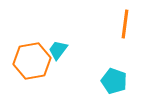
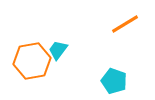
orange line: rotated 52 degrees clockwise
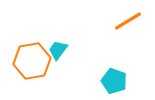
orange line: moved 3 px right, 3 px up
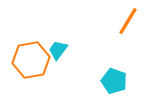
orange line: rotated 28 degrees counterclockwise
orange hexagon: moved 1 px left, 1 px up
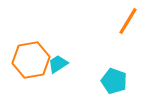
cyan trapezoid: moved 14 px down; rotated 20 degrees clockwise
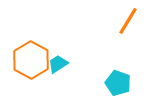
orange hexagon: rotated 21 degrees counterclockwise
cyan pentagon: moved 4 px right, 2 px down
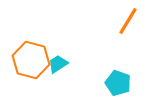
orange hexagon: rotated 15 degrees counterclockwise
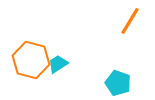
orange line: moved 2 px right
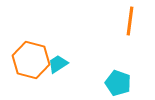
orange line: rotated 24 degrees counterclockwise
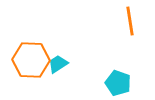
orange line: rotated 16 degrees counterclockwise
orange hexagon: rotated 12 degrees counterclockwise
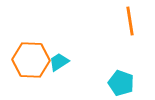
cyan trapezoid: moved 1 px right, 2 px up
cyan pentagon: moved 3 px right
